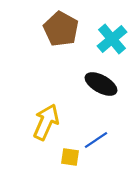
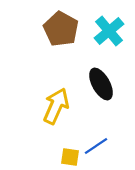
cyan cross: moved 3 px left, 8 px up
black ellipse: rotated 32 degrees clockwise
yellow arrow: moved 10 px right, 16 px up
blue line: moved 6 px down
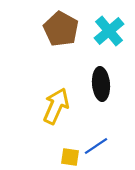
black ellipse: rotated 24 degrees clockwise
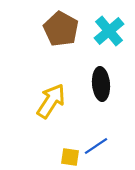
yellow arrow: moved 5 px left, 5 px up; rotated 9 degrees clockwise
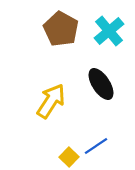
black ellipse: rotated 28 degrees counterclockwise
yellow square: moved 1 px left; rotated 36 degrees clockwise
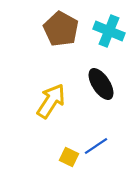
cyan cross: rotated 28 degrees counterclockwise
yellow square: rotated 18 degrees counterclockwise
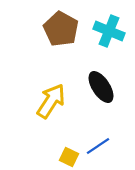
black ellipse: moved 3 px down
blue line: moved 2 px right
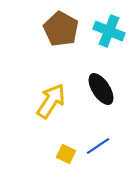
black ellipse: moved 2 px down
yellow square: moved 3 px left, 3 px up
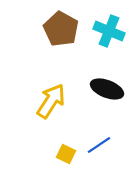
black ellipse: moved 6 px right; rotated 36 degrees counterclockwise
blue line: moved 1 px right, 1 px up
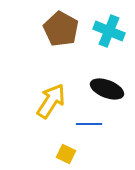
blue line: moved 10 px left, 21 px up; rotated 35 degrees clockwise
